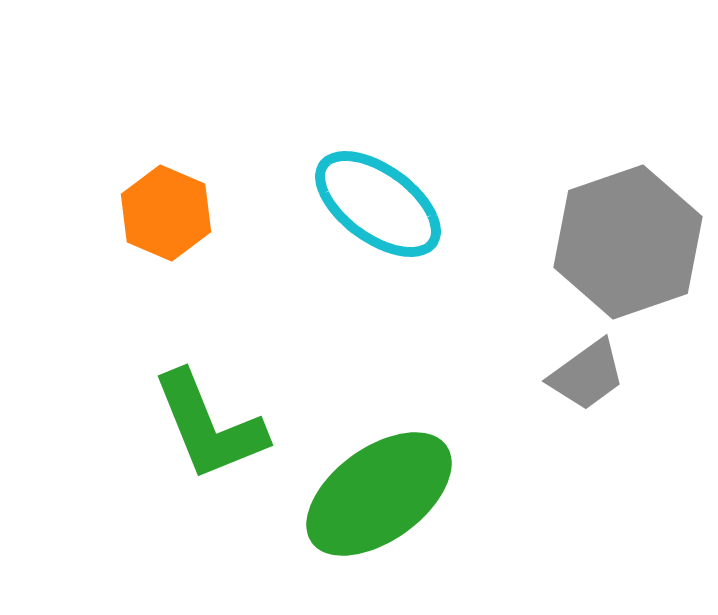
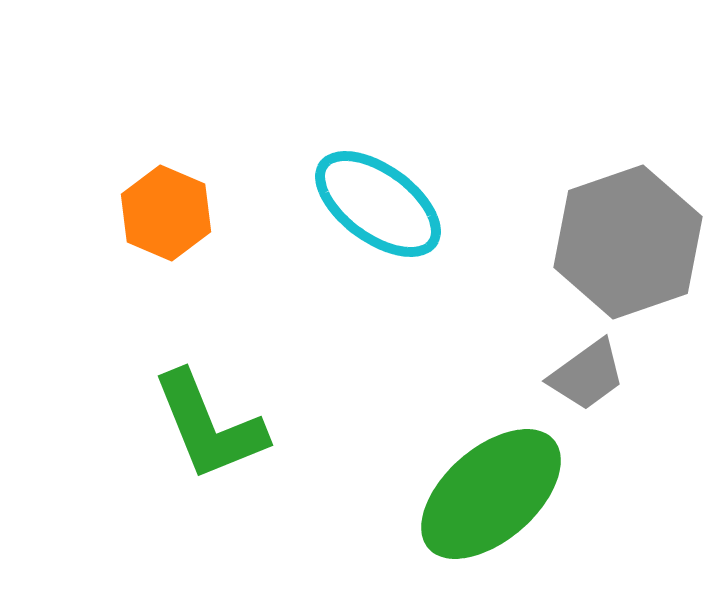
green ellipse: moved 112 px right; rotated 5 degrees counterclockwise
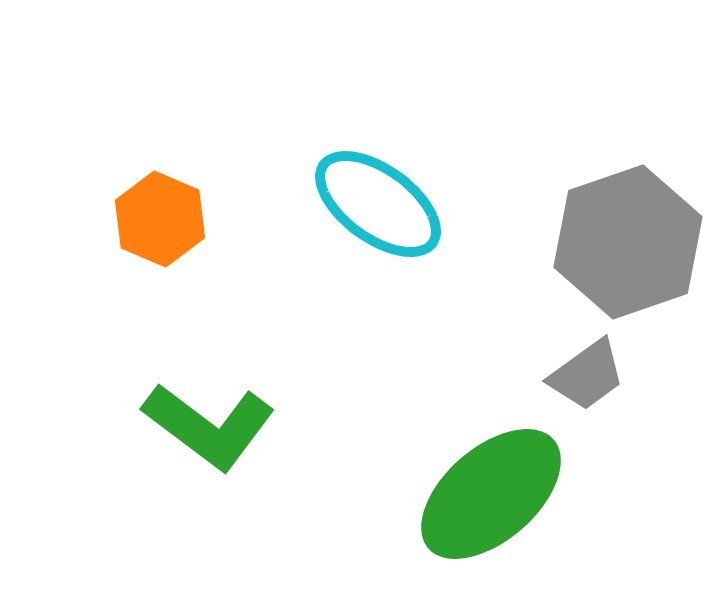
orange hexagon: moved 6 px left, 6 px down
green L-shape: rotated 31 degrees counterclockwise
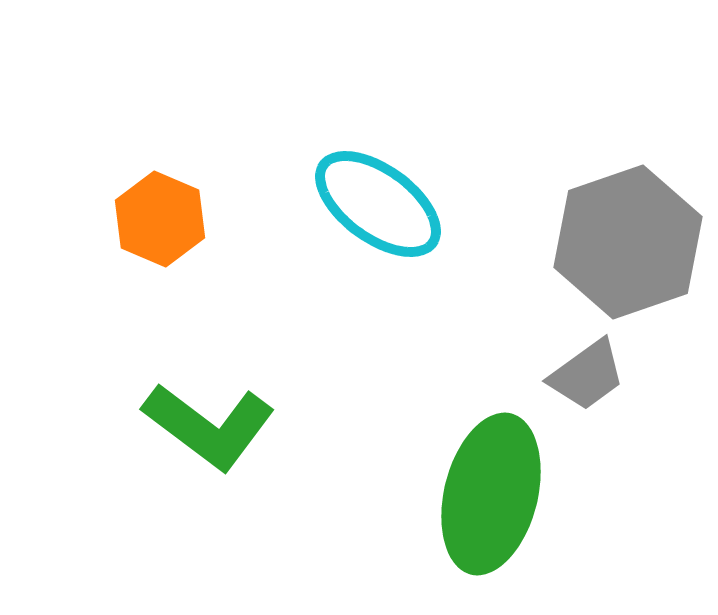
green ellipse: rotated 35 degrees counterclockwise
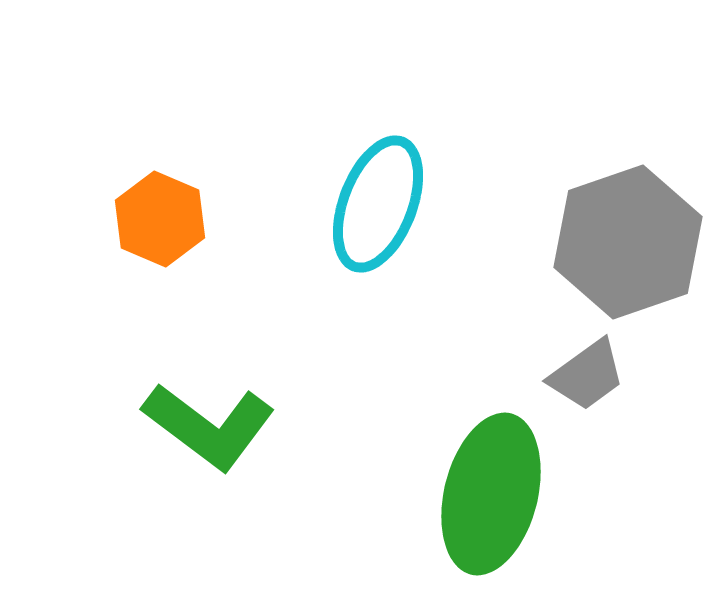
cyan ellipse: rotated 75 degrees clockwise
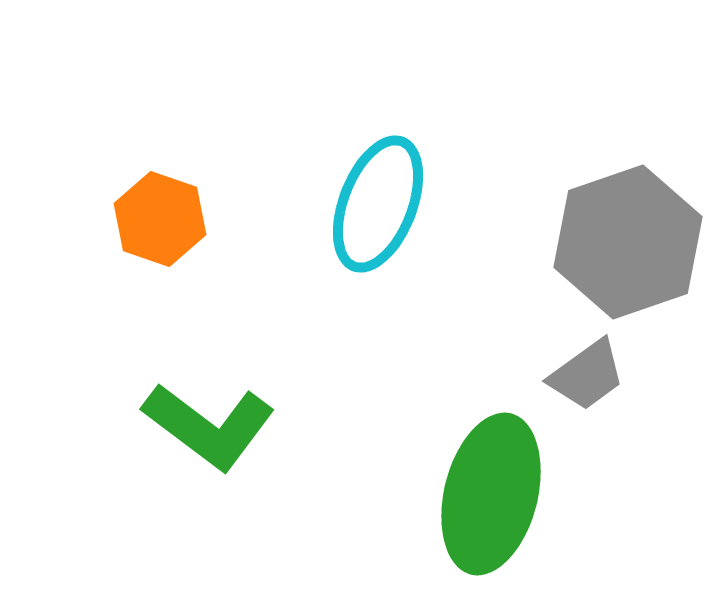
orange hexagon: rotated 4 degrees counterclockwise
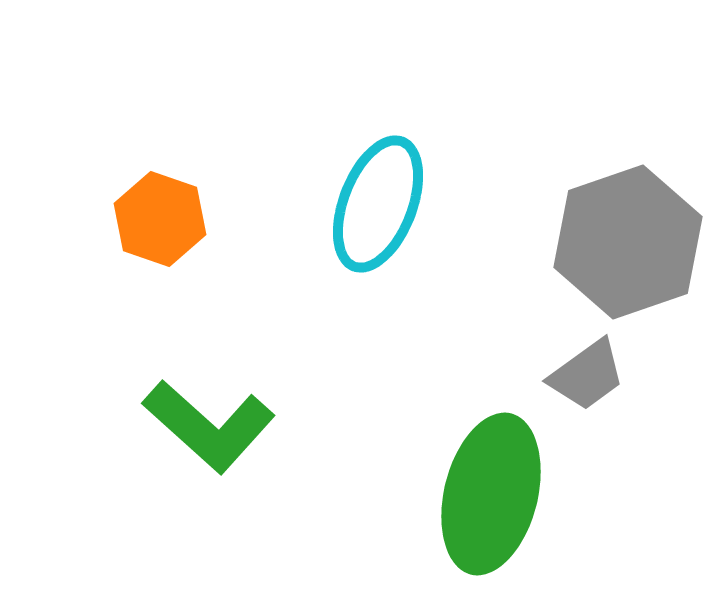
green L-shape: rotated 5 degrees clockwise
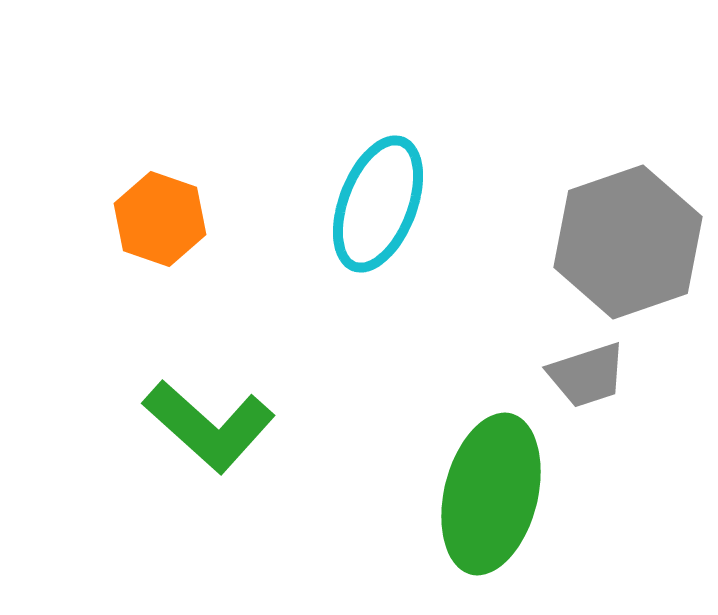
gray trapezoid: rotated 18 degrees clockwise
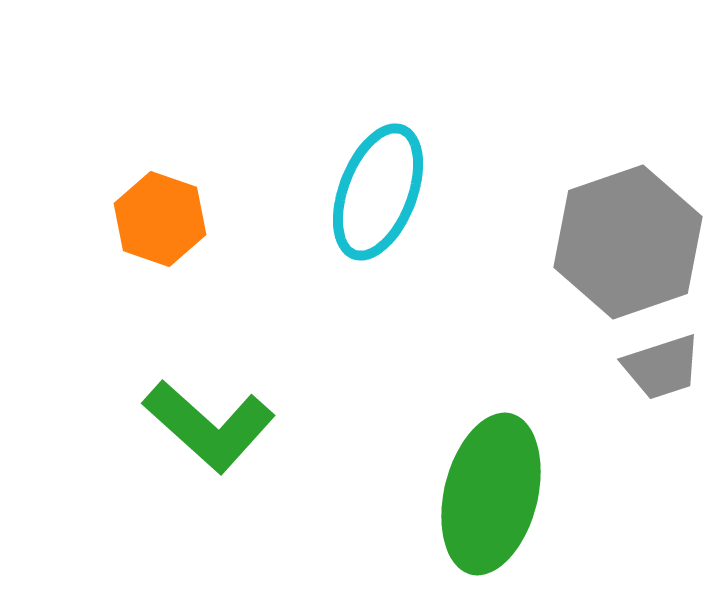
cyan ellipse: moved 12 px up
gray trapezoid: moved 75 px right, 8 px up
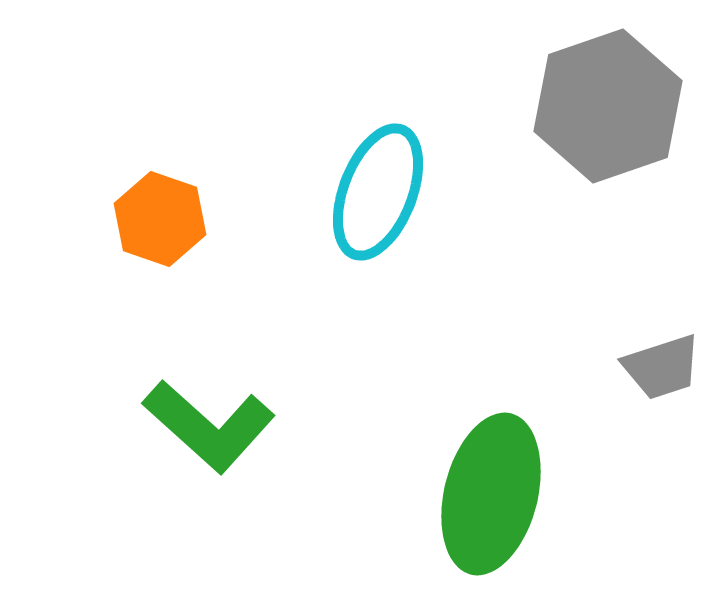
gray hexagon: moved 20 px left, 136 px up
